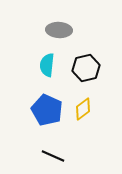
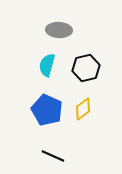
cyan semicircle: rotated 10 degrees clockwise
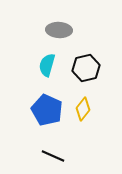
yellow diamond: rotated 15 degrees counterclockwise
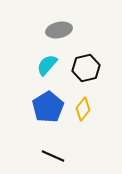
gray ellipse: rotated 15 degrees counterclockwise
cyan semicircle: rotated 25 degrees clockwise
blue pentagon: moved 1 px right, 3 px up; rotated 16 degrees clockwise
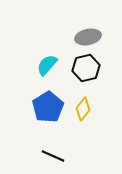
gray ellipse: moved 29 px right, 7 px down
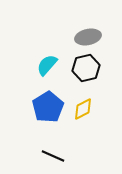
yellow diamond: rotated 25 degrees clockwise
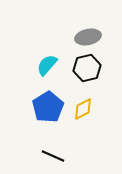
black hexagon: moved 1 px right
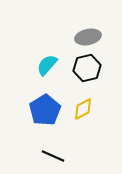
blue pentagon: moved 3 px left, 3 px down
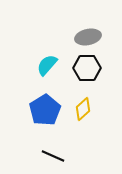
black hexagon: rotated 12 degrees clockwise
yellow diamond: rotated 15 degrees counterclockwise
